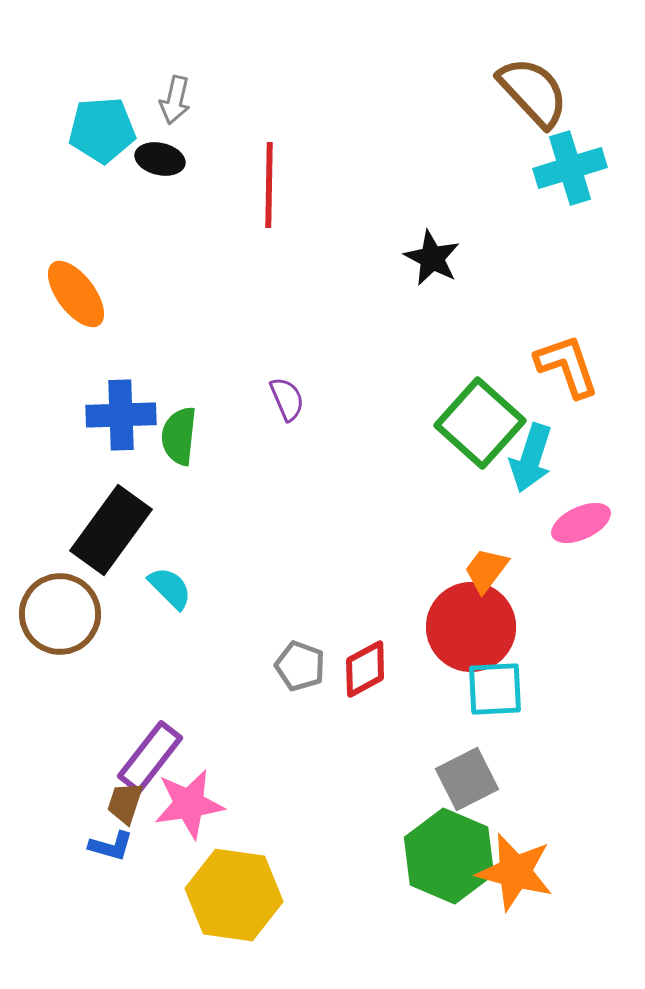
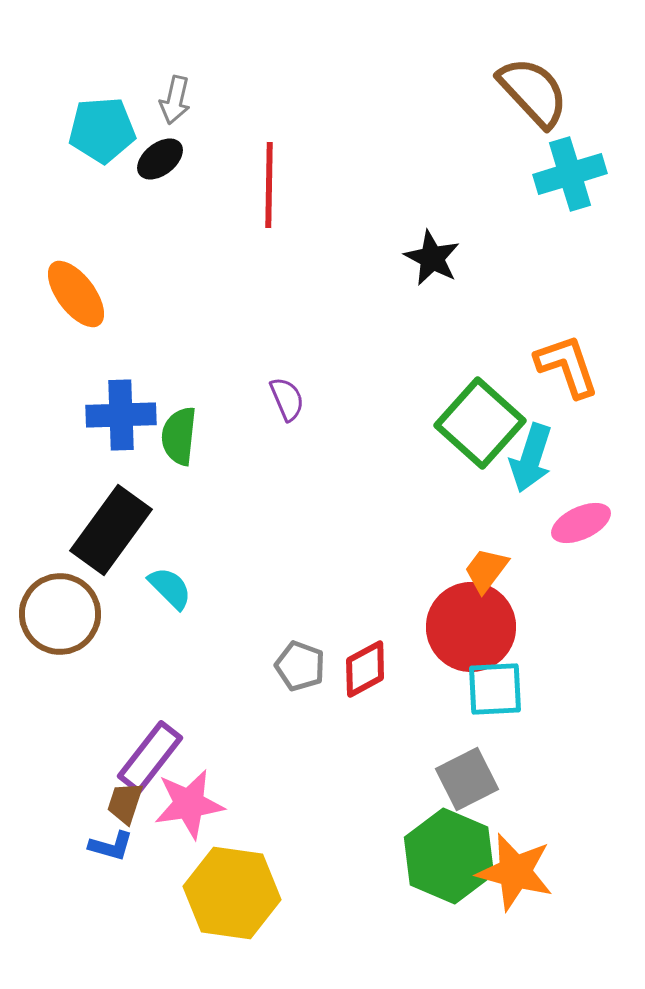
black ellipse: rotated 51 degrees counterclockwise
cyan cross: moved 6 px down
yellow hexagon: moved 2 px left, 2 px up
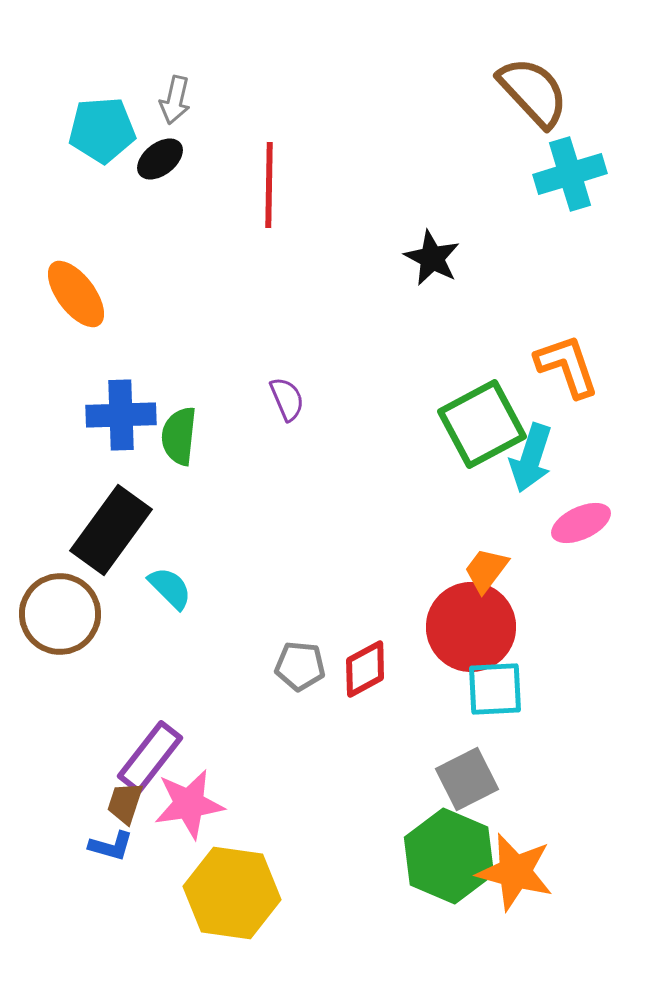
green square: moved 2 px right, 1 px down; rotated 20 degrees clockwise
gray pentagon: rotated 15 degrees counterclockwise
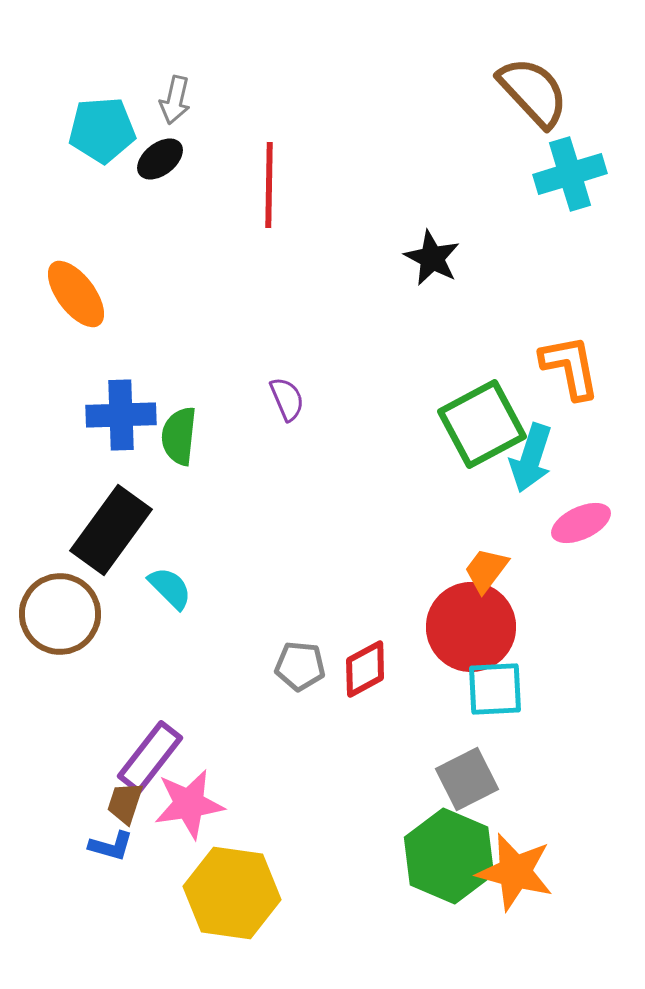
orange L-shape: moved 3 px right, 1 px down; rotated 8 degrees clockwise
